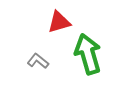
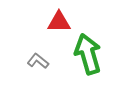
red triangle: rotated 15 degrees clockwise
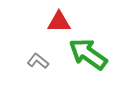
green arrow: rotated 39 degrees counterclockwise
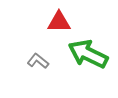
green arrow: rotated 9 degrees counterclockwise
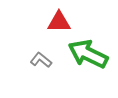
gray L-shape: moved 3 px right, 1 px up
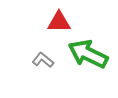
gray L-shape: moved 2 px right
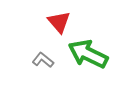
red triangle: rotated 50 degrees clockwise
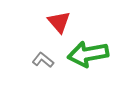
green arrow: rotated 36 degrees counterclockwise
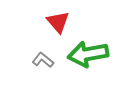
red triangle: moved 1 px left
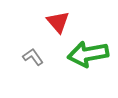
gray L-shape: moved 10 px left, 3 px up; rotated 15 degrees clockwise
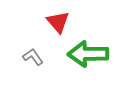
green arrow: rotated 9 degrees clockwise
